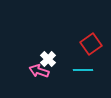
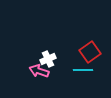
red square: moved 1 px left, 8 px down
white cross: rotated 21 degrees clockwise
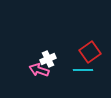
pink arrow: moved 1 px up
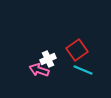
red square: moved 13 px left, 2 px up
cyan line: rotated 24 degrees clockwise
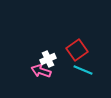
pink arrow: moved 2 px right, 1 px down
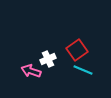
pink arrow: moved 10 px left
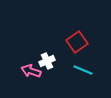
red square: moved 8 px up
white cross: moved 1 px left, 2 px down
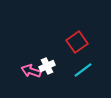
white cross: moved 5 px down
cyan line: rotated 60 degrees counterclockwise
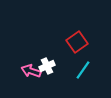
cyan line: rotated 18 degrees counterclockwise
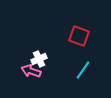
red square: moved 2 px right, 6 px up; rotated 35 degrees counterclockwise
white cross: moved 8 px left, 7 px up
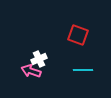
red square: moved 1 px left, 1 px up
cyan line: rotated 54 degrees clockwise
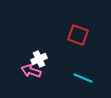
cyan line: moved 8 px down; rotated 24 degrees clockwise
